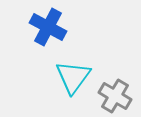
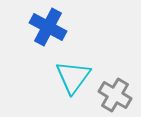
gray cross: moved 1 px up
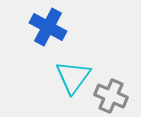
gray cross: moved 4 px left, 1 px down; rotated 8 degrees counterclockwise
